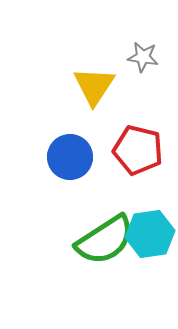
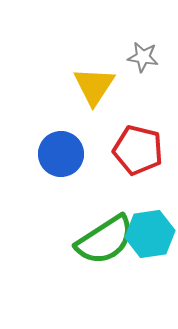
blue circle: moved 9 px left, 3 px up
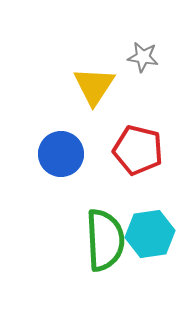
green semicircle: rotated 60 degrees counterclockwise
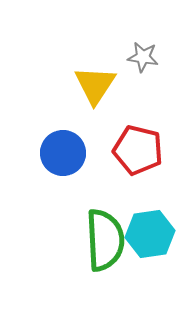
yellow triangle: moved 1 px right, 1 px up
blue circle: moved 2 px right, 1 px up
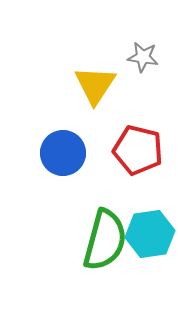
green semicircle: rotated 18 degrees clockwise
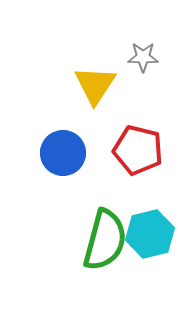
gray star: rotated 8 degrees counterclockwise
cyan hexagon: rotated 6 degrees counterclockwise
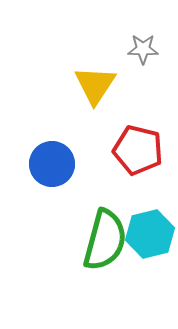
gray star: moved 8 px up
blue circle: moved 11 px left, 11 px down
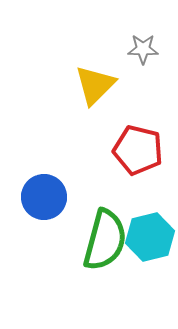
yellow triangle: rotated 12 degrees clockwise
blue circle: moved 8 px left, 33 px down
cyan hexagon: moved 3 px down
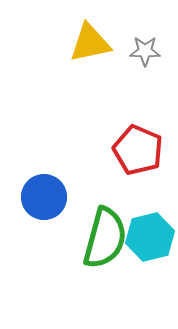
gray star: moved 2 px right, 2 px down
yellow triangle: moved 5 px left, 42 px up; rotated 33 degrees clockwise
red pentagon: rotated 9 degrees clockwise
green semicircle: moved 2 px up
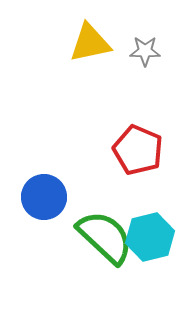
green semicircle: moved 1 px up; rotated 62 degrees counterclockwise
